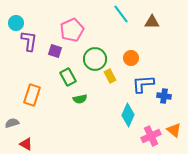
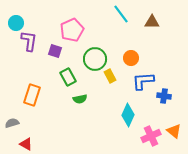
blue L-shape: moved 3 px up
orange triangle: moved 1 px down
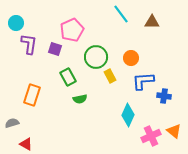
purple L-shape: moved 3 px down
purple square: moved 2 px up
green circle: moved 1 px right, 2 px up
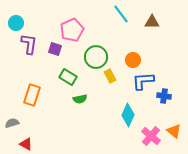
orange circle: moved 2 px right, 2 px down
green rectangle: rotated 30 degrees counterclockwise
pink cross: rotated 24 degrees counterclockwise
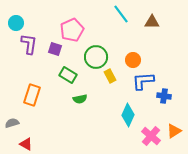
green rectangle: moved 2 px up
orange triangle: rotated 49 degrees clockwise
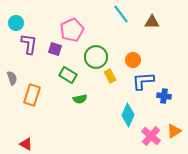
gray semicircle: moved 45 px up; rotated 88 degrees clockwise
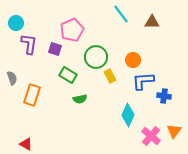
orange triangle: rotated 21 degrees counterclockwise
